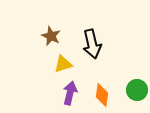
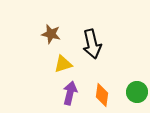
brown star: moved 2 px up; rotated 12 degrees counterclockwise
green circle: moved 2 px down
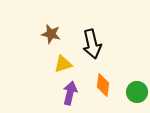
orange diamond: moved 1 px right, 10 px up
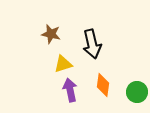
purple arrow: moved 3 px up; rotated 25 degrees counterclockwise
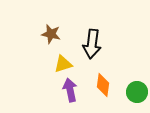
black arrow: rotated 20 degrees clockwise
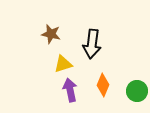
orange diamond: rotated 15 degrees clockwise
green circle: moved 1 px up
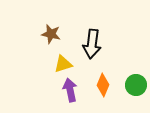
green circle: moved 1 px left, 6 px up
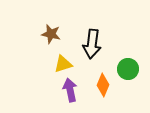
green circle: moved 8 px left, 16 px up
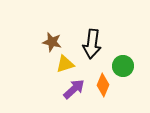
brown star: moved 1 px right, 8 px down
yellow triangle: moved 2 px right
green circle: moved 5 px left, 3 px up
purple arrow: moved 4 px right, 1 px up; rotated 60 degrees clockwise
